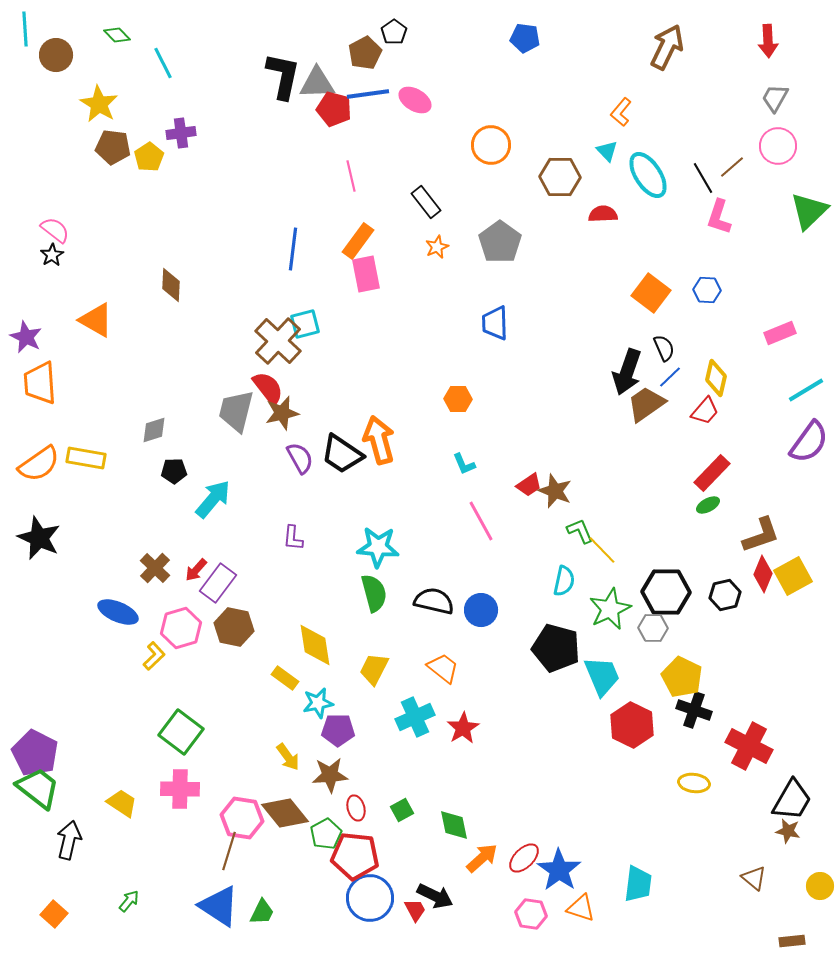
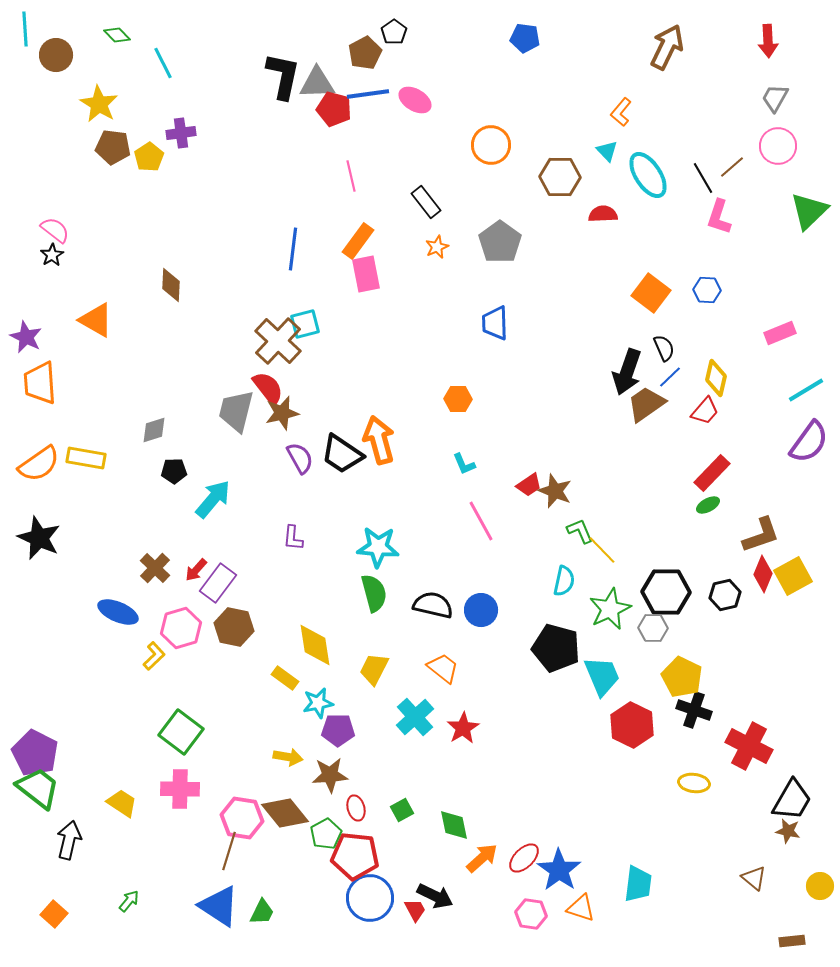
black semicircle at (434, 601): moved 1 px left, 4 px down
cyan cross at (415, 717): rotated 18 degrees counterclockwise
yellow arrow at (288, 757): rotated 44 degrees counterclockwise
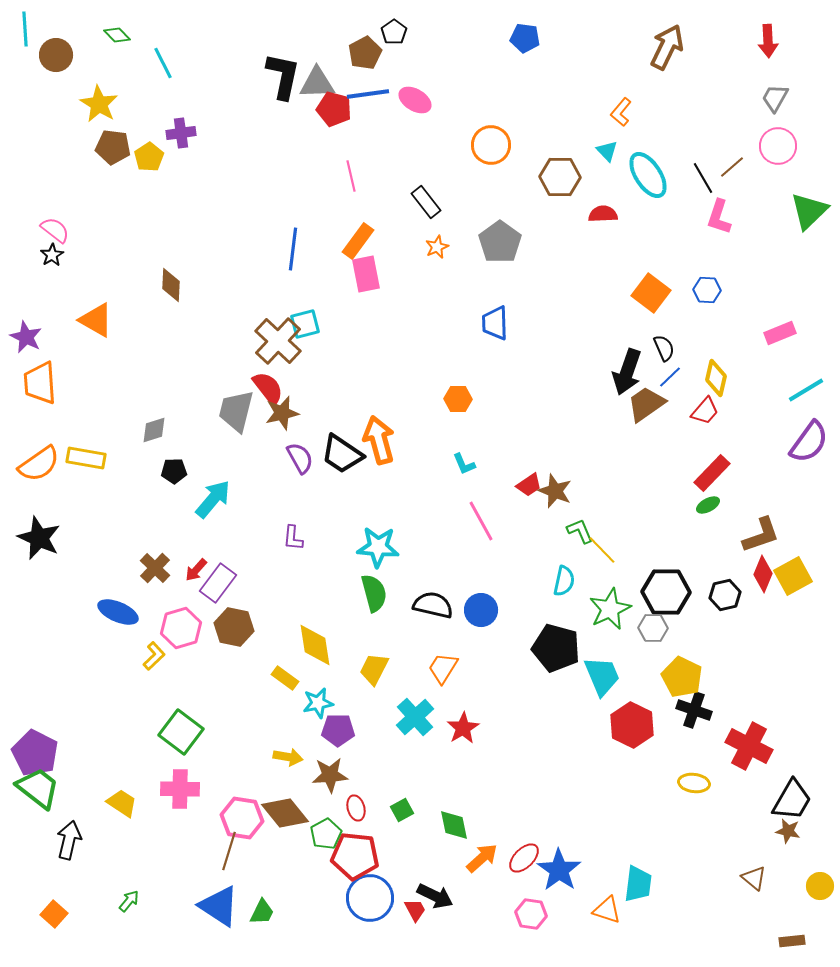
orange trapezoid at (443, 668): rotated 96 degrees counterclockwise
orange triangle at (581, 908): moved 26 px right, 2 px down
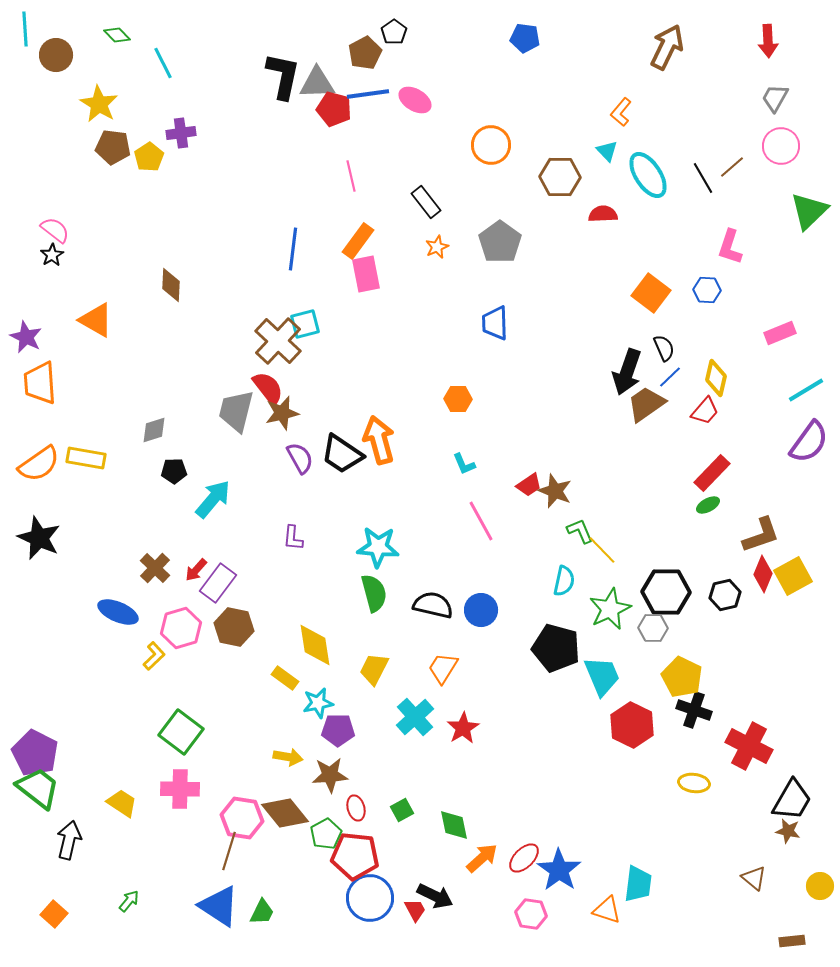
pink circle at (778, 146): moved 3 px right
pink L-shape at (719, 217): moved 11 px right, 30 px down
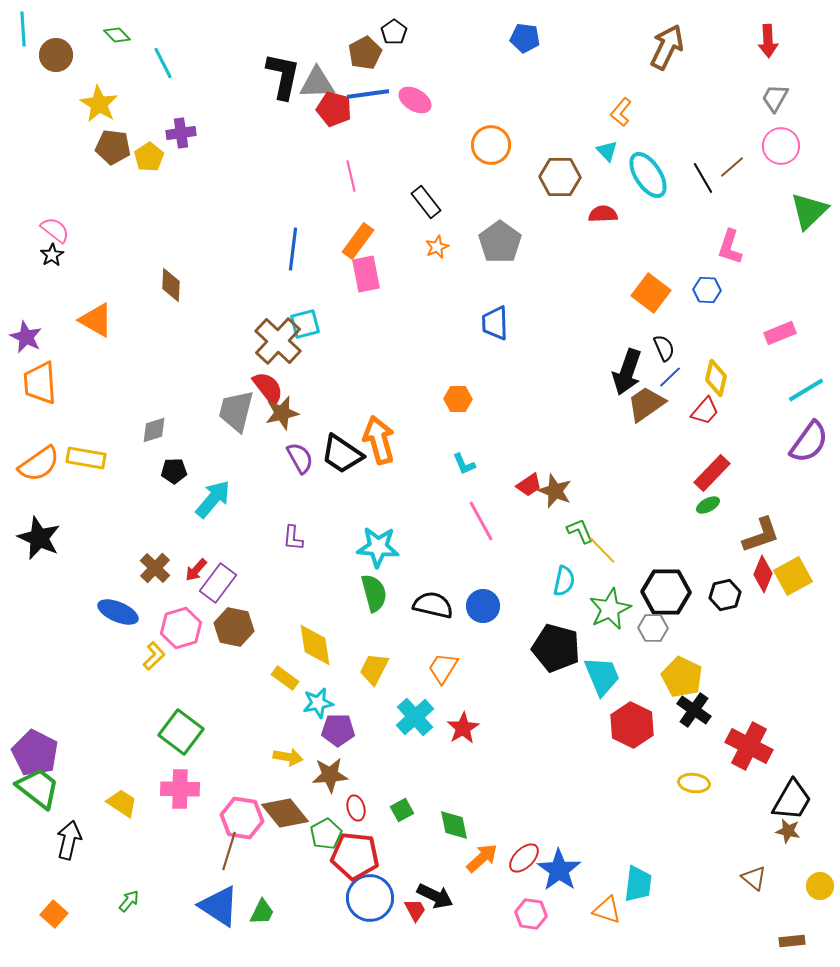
cyan line at (25, 29): moved 2 px left
blue circle at (481, 610): moved 2 px right, 4 px up
black cross at (694, 710): rotated 16 degrees clockwise
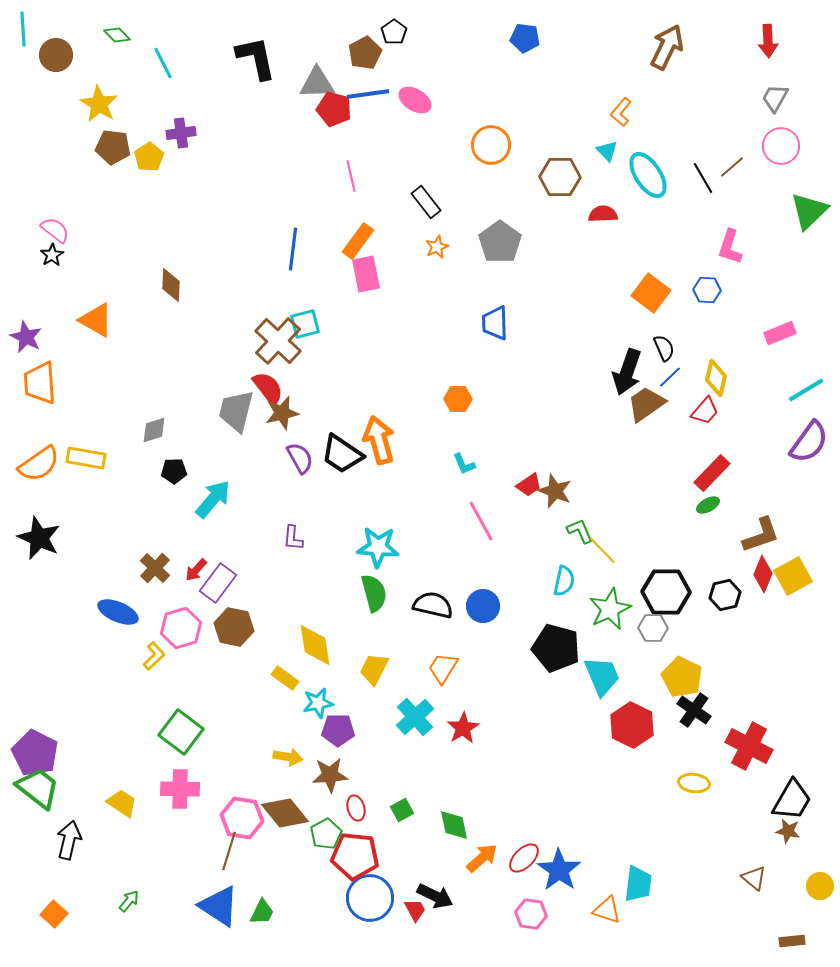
black L-shape at (283, 76): moved 27 px left, 18 px up; rotated 24 degrees counterclockwise
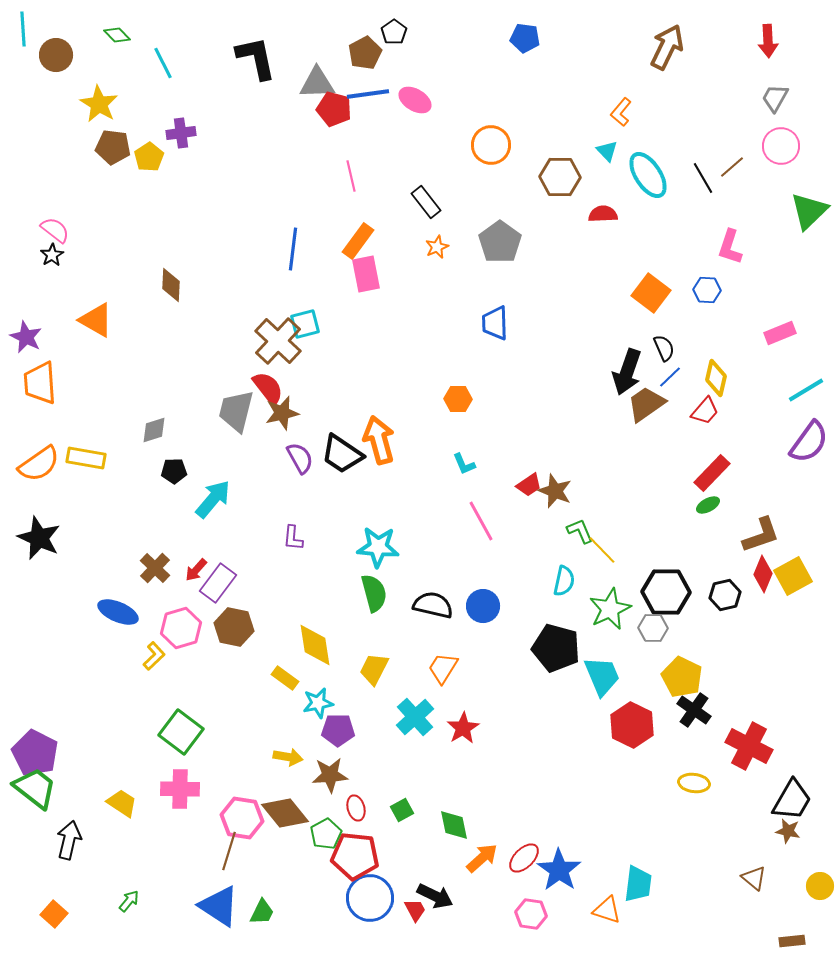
green trapezoid at (38, 788): moved 3 px left
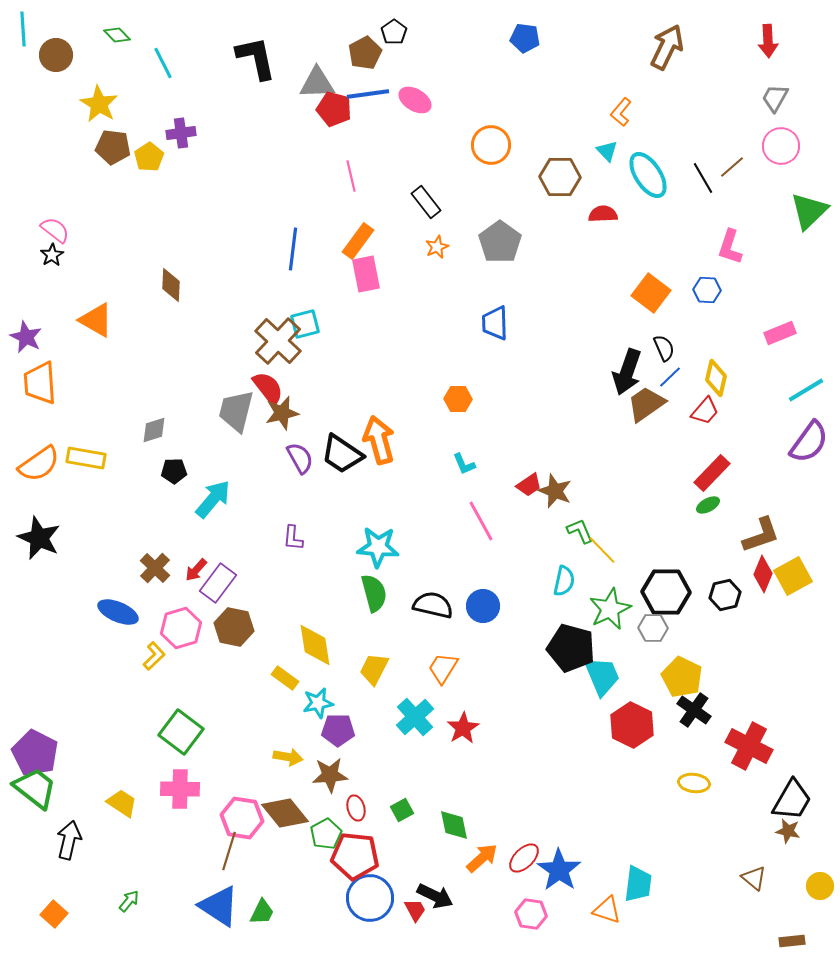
black pentagon at (556, 648): moved 15 px right
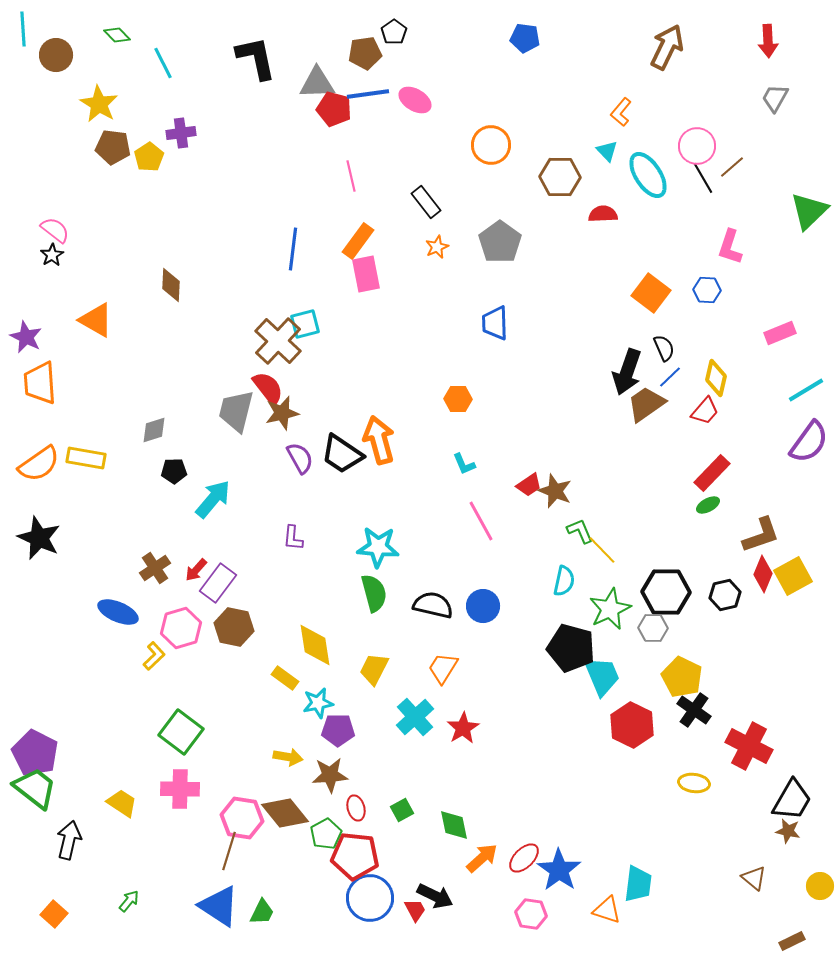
brown pentagon at (365, 53): rotated 20 degrees clockwise
pink circle at (781, 146): moved 84 px left
brown cross at (155, 568): rotated 12 degrees clockwise
brown rectangle at (792, 941): rotated 20 degrees counterclockwise
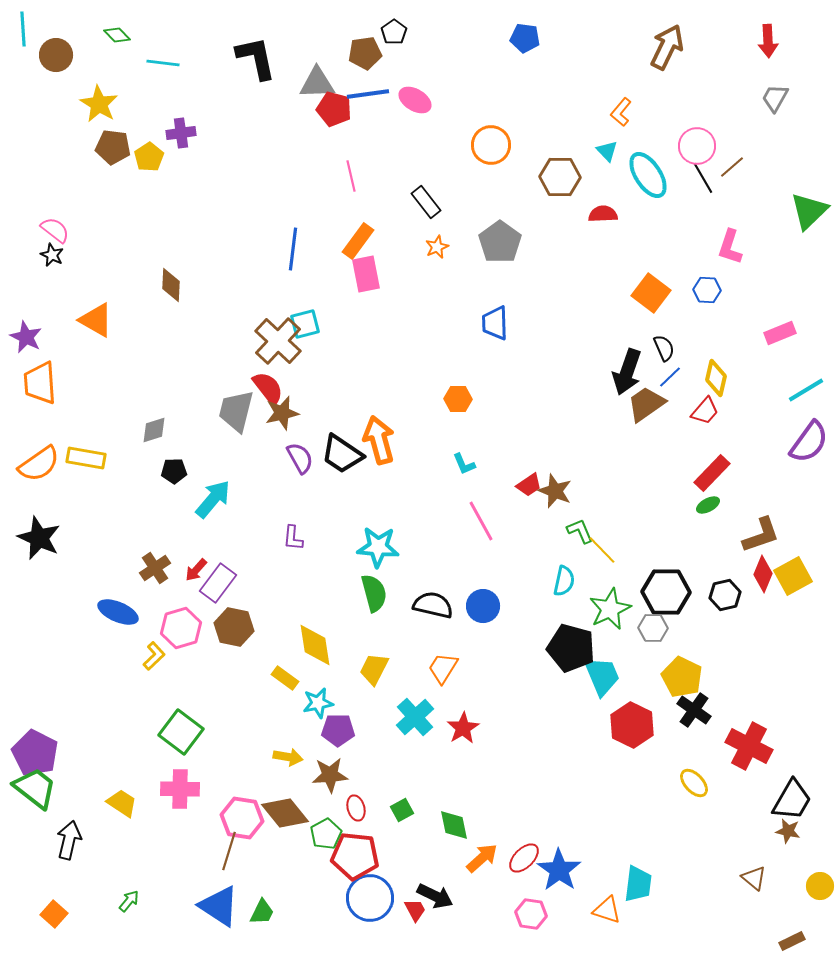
cyan line at (163, 63): rotated 56 degrees counterclockwise
black star at (52, 255): rotated 15 degrees counterclockwise
yellow ellipse at (694, 783): rotated 40 degrees clockwise
